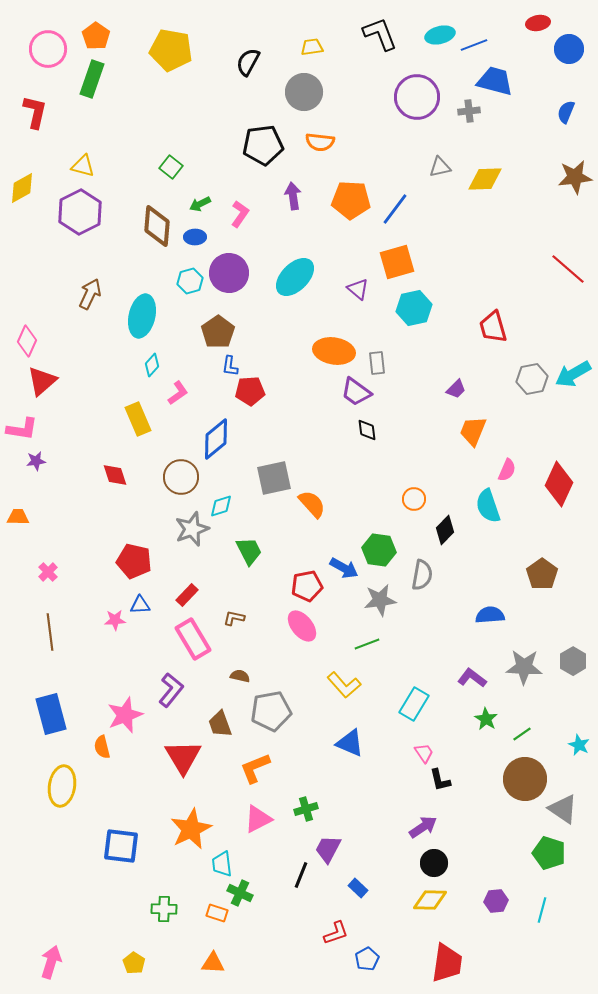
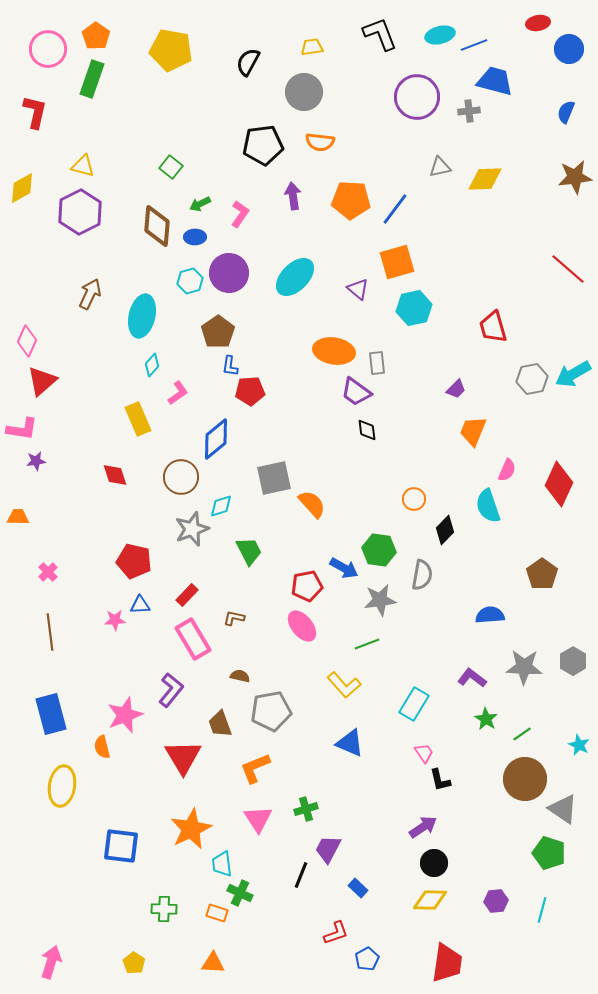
pink triangle at (258, 819): rotated 36 degrees counterclockwise
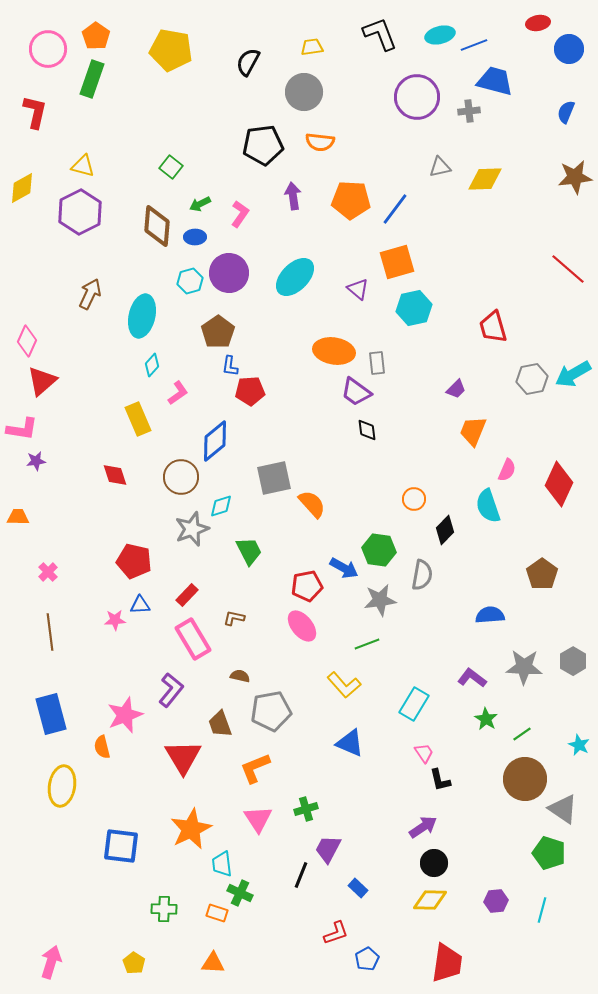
blue diamond at (216, 439): moved 1 px left, 2 px down
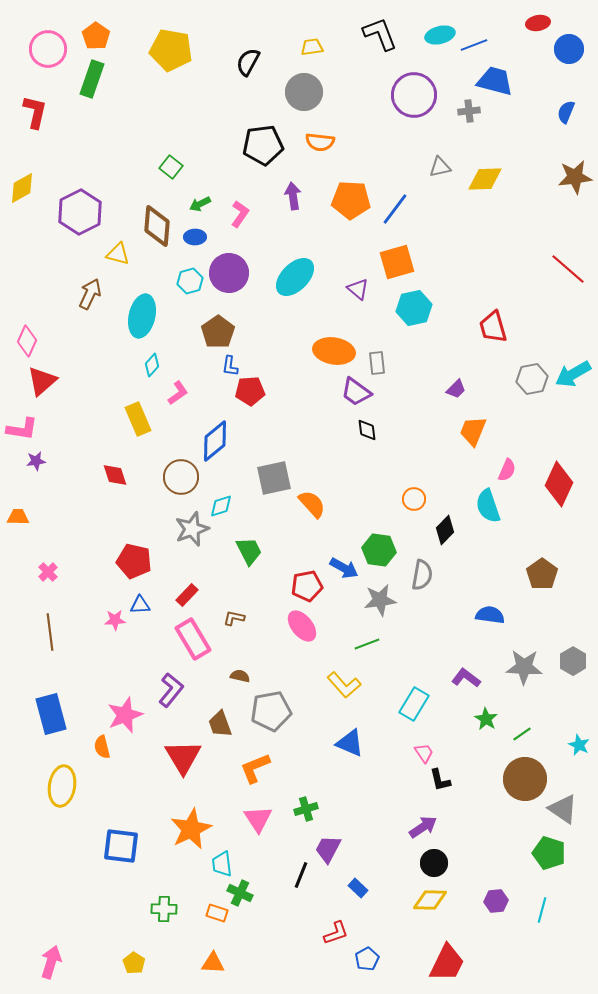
purple circle at (417, 97): moved 3 px left, 2 px up
yellow triangle at (83, 166): moved 35 px right, 88 px down
blue semicircle at (490, 615): rotated 12 degrees clockwise
purple L-shape at (472, 678): moved 6 px left
red trapezoid at (447, 963): rotated 18 degrees clockwise
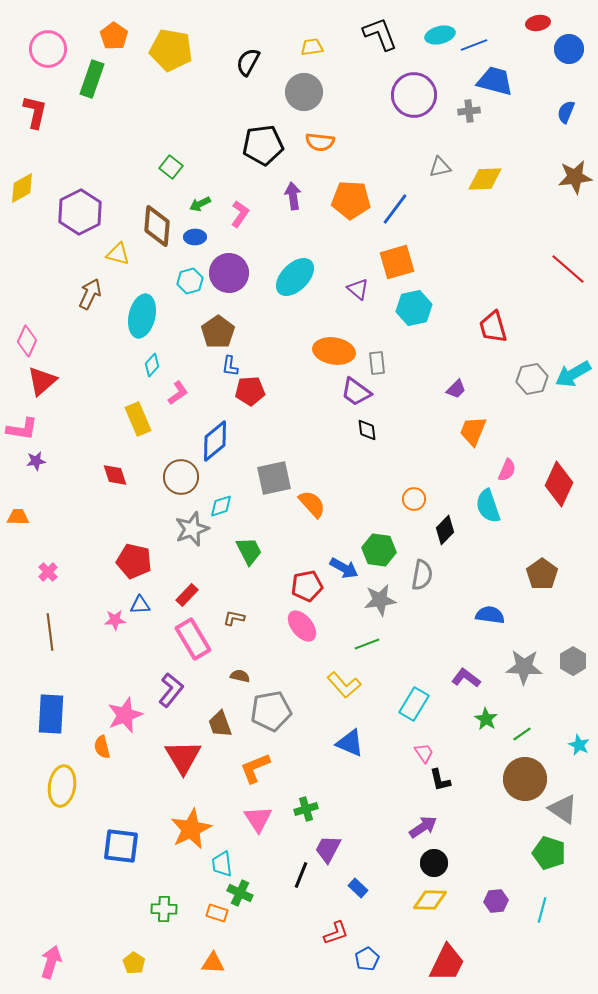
orange pentagon at (96, 36): moved 18 px right
blue rectangle at (51, 714): rotated 18 degrees clockwise
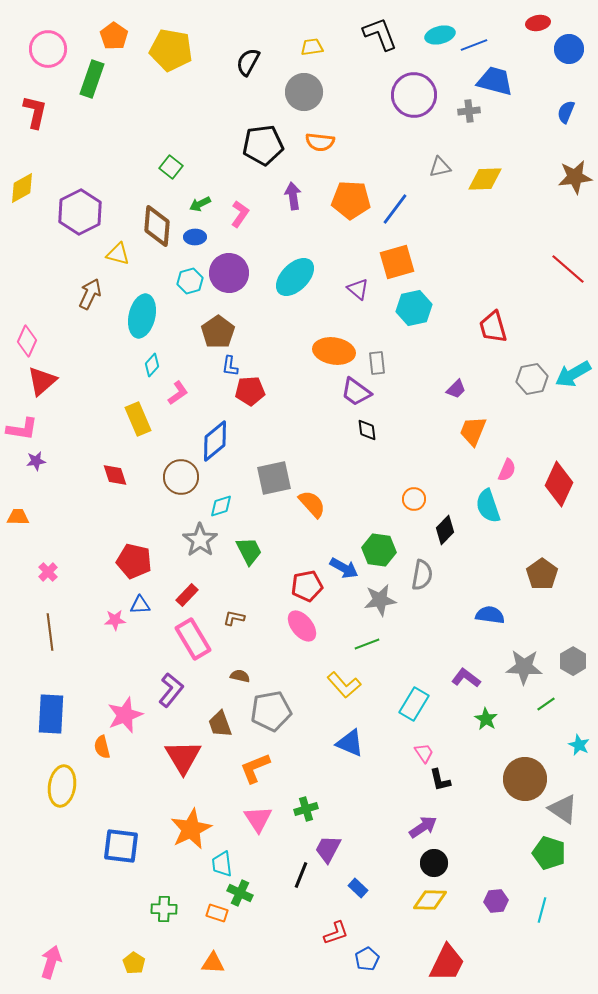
gray star at (192, 529): moved 8 px right, 11 px down; rotated 16 degrees counterclockwise
green line at (522, 734): moved 24 px right, 30 px up
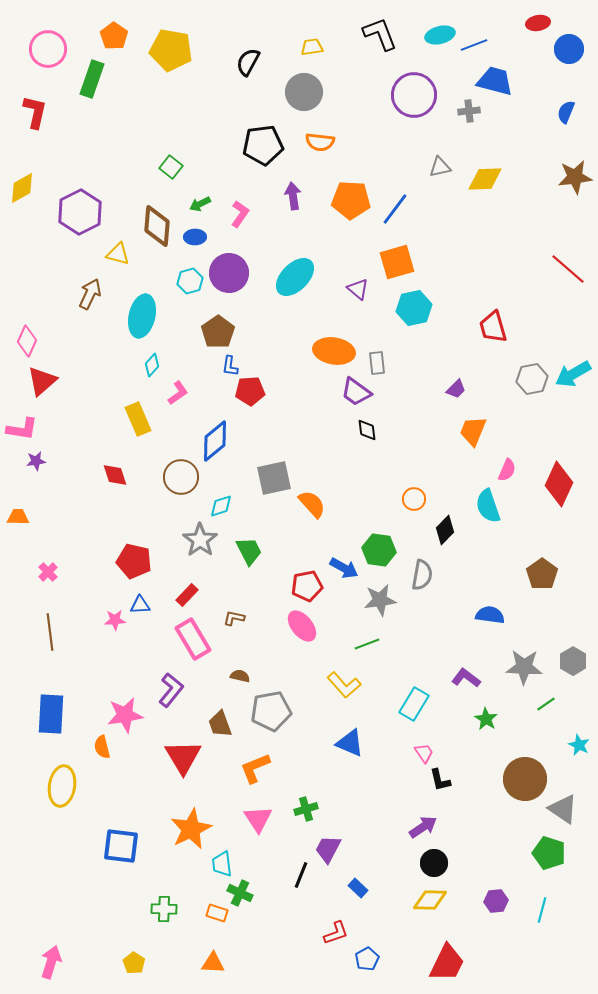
pink star at (125, 715): rotated 12 degrees clockwise
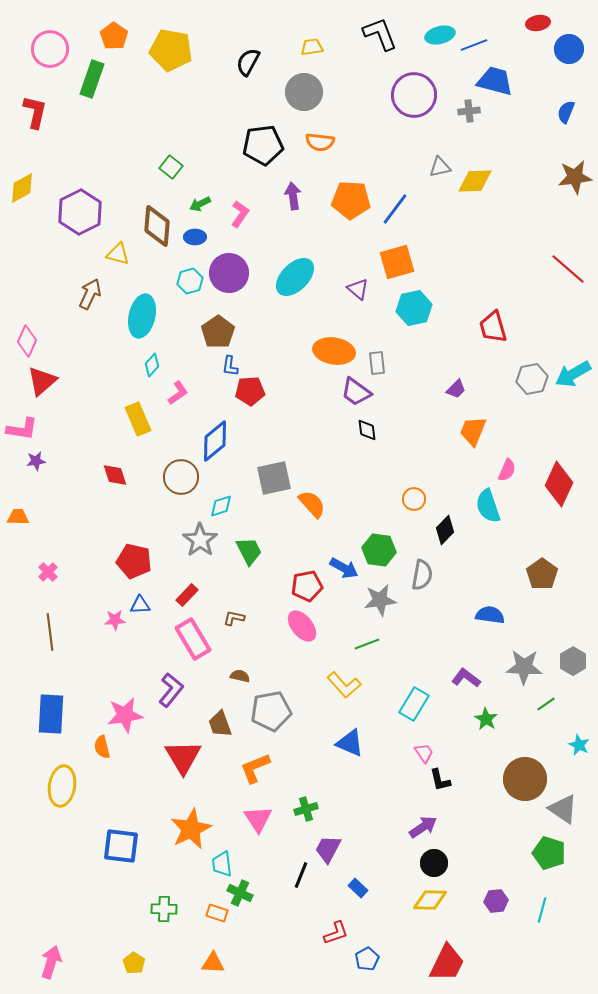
pink circle at (48, 49): moved 2 px right
yellow diamond at (485, 179): moved 10 px left, 2 px down
